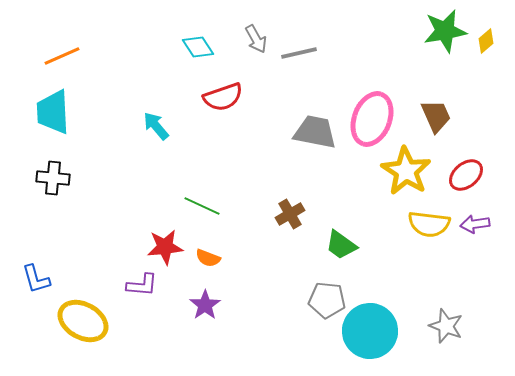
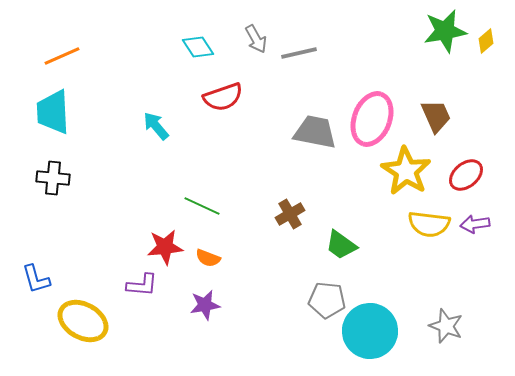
purple star: rotated 24 degrees clockwise
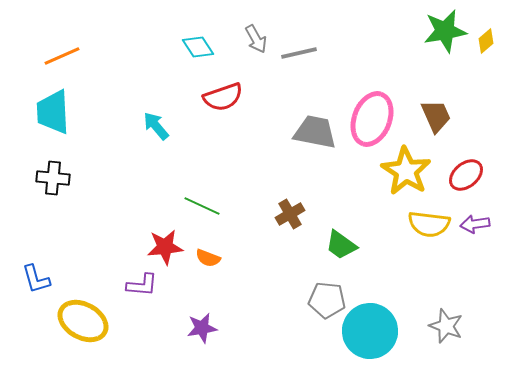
purple star: moved 3 px left, 23 px down
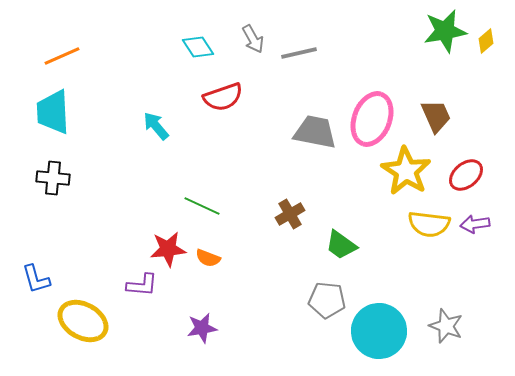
gray arrow: moved 3 px left
red star: moved 3 px right, 2 px down
cyan circle: moved 9 px right
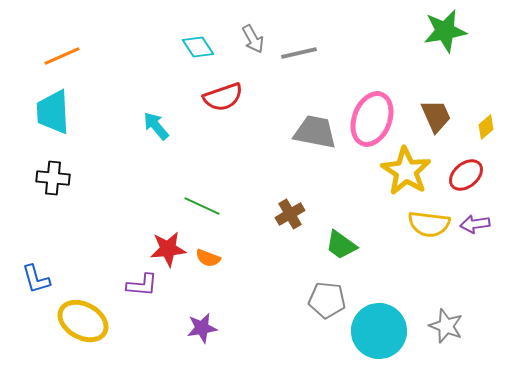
yellow diamond: moved 86 px down
